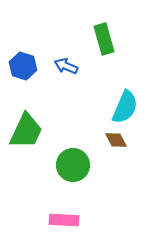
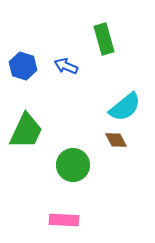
cyan semicircle: rotated 28 degrees clockwise
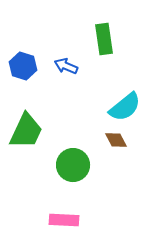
green rectangle: rotated 8 degrees clockwise
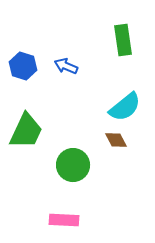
green rectangle: moved 19 px right, 1 px down
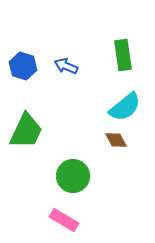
green rectangle: moved 15 px down
green circle: moved 11 px down
pink rectangle: rotated 28 degrees clockwise
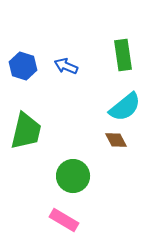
green trapezoid: rotated 12 degrees counterclockwise
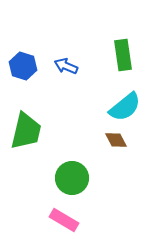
green circle: moved 1 px left, 2 px down
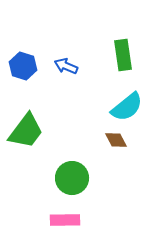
cyan semicircle: moved 2 px right
green trapezoid: rotated 24 degrees clockwise
pink rectangle: moved 1 px right; rotated 32 degrees counterclockwise
